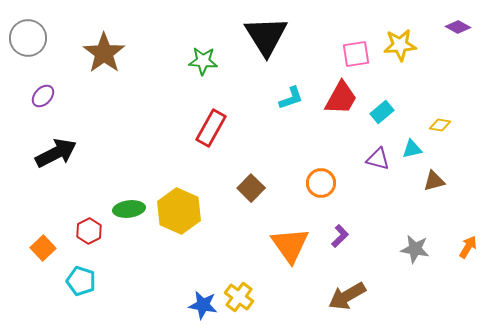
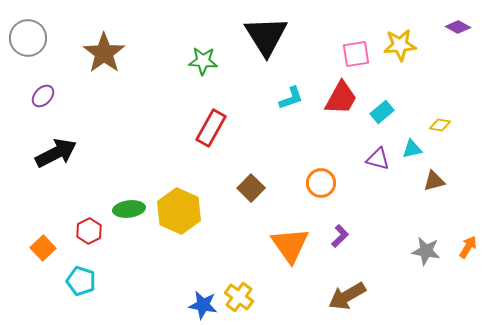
gray star: moved 11 px right, 2 px down
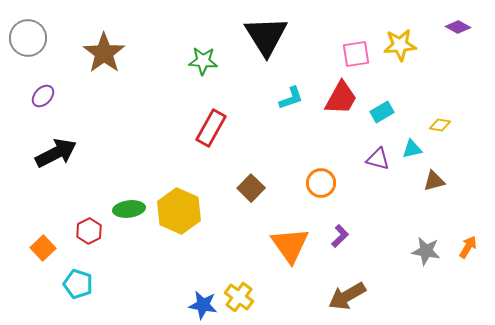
cyan rectangle: rotated 10 degrees clockwise
cyan pentagon: moved 3 px left, 3 px down
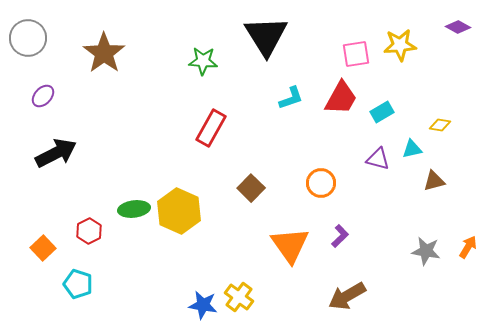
green ellipse: moved 5 px right
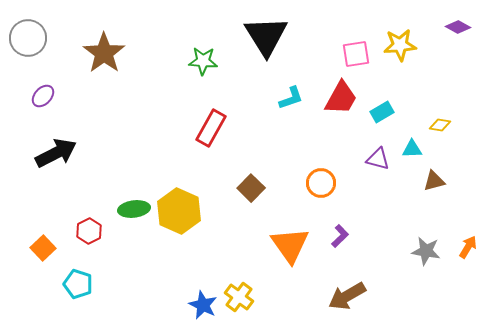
cyan triangle: rotated 10 degrees clockwise
blue star: rotated 16 degrees clockwise
